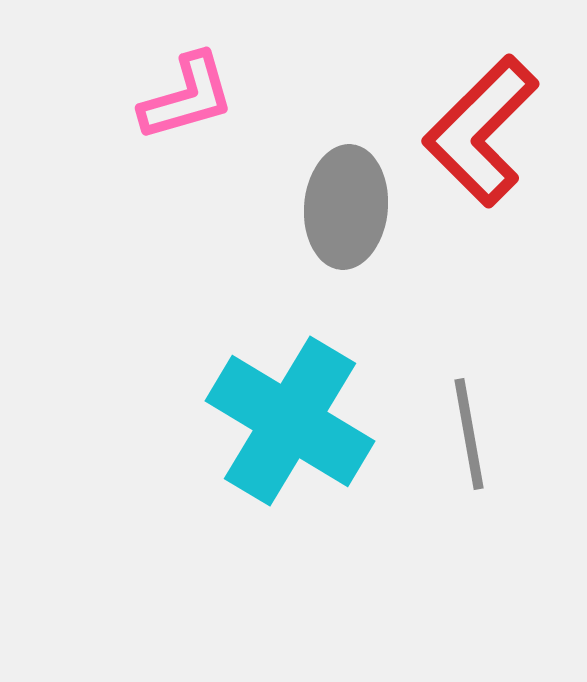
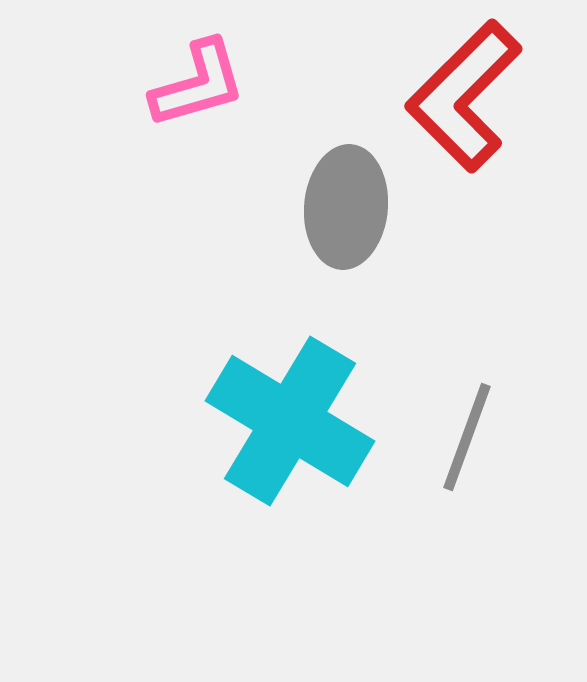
pink L-shape: moved 11 px right, 13 px up
red L-shape: moved 17 px left, 35 px up
gray line: moved 2 px left, 3 px down; rotated 30 degrees clockwise
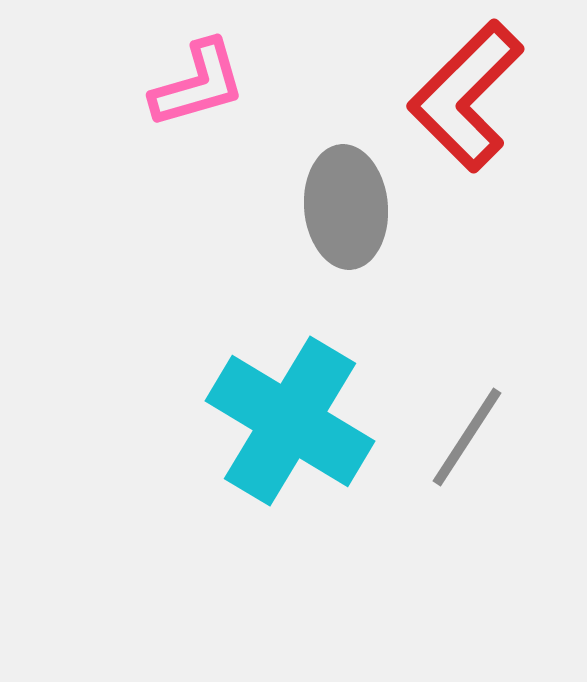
red L-shape: moved 2 px right
gray ellipse: rotated 10 degrees counterclockwise
gray line: rotated 13 degrees clockwise
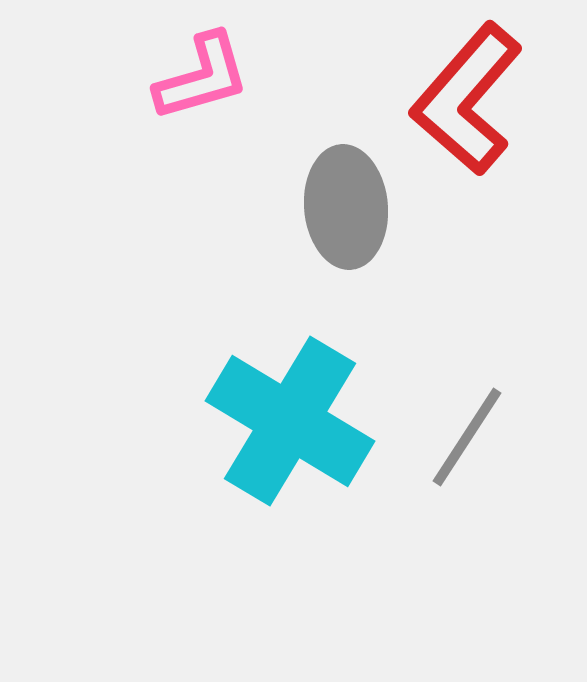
pink L-shape: moved 4 px right, 7 px up
red L-shape: moved 1 px right, 3 px down; rotated 4 degrees counterclockwise
